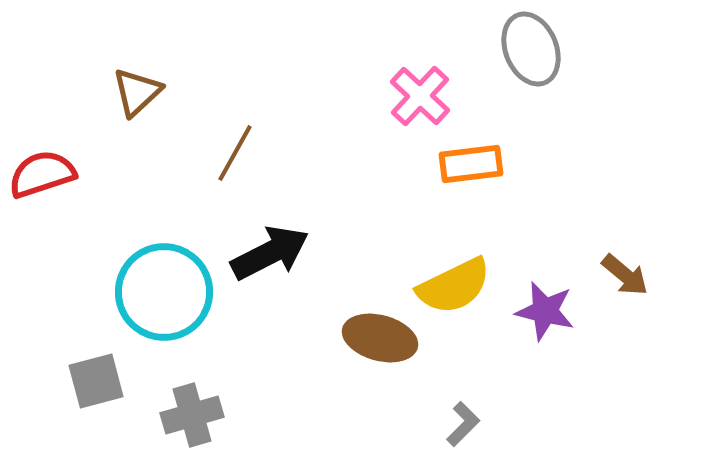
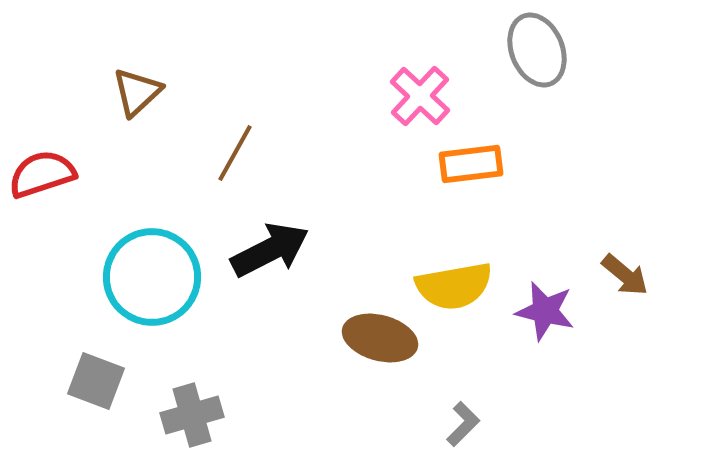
gray ellipse: moved 6 px right, 1 px down
black arrow: moved 3 px up
yellow semicircle: rotated 16 degrees clockwise
cyan circle: moved 12 px left, 15 px up
gray square: rotated 36 degrees clockwise
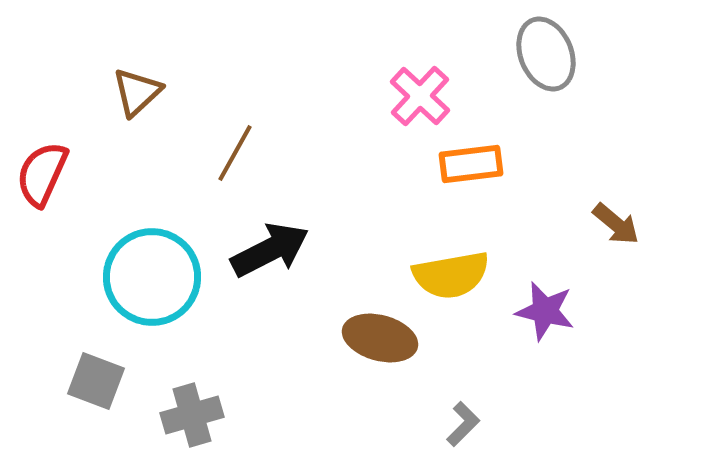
gray ellipse: moved 9 px right, 4 px down
red semicircle: rotated 48 degrees counterclockwise
brown arrow: moved 9 px left, 51 px up
yellow semicircle: moved 3 px left, 11 px up
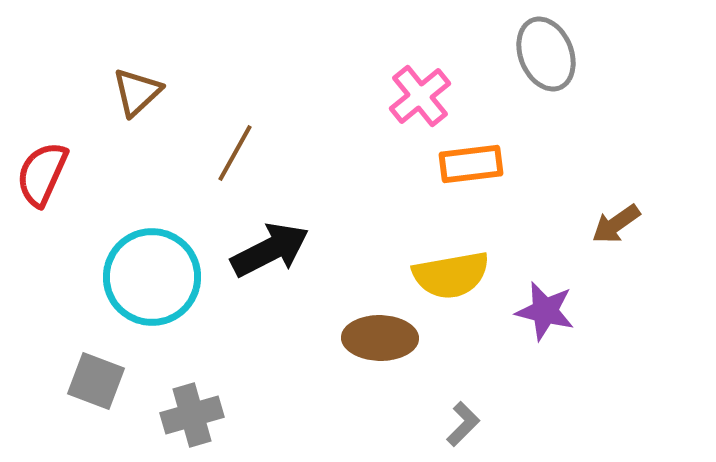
pink cross: rotated 8 degrees clockwise
brown arrow: rotated 105 degrees clockwise
brown ellipse: rotated 14 degrees counterclockwise
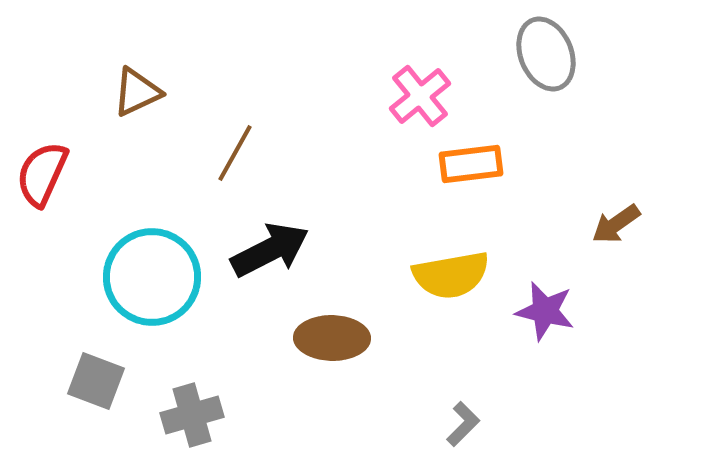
brown triangle: rotated 18 degrees clockwise
brown ellipse: moved 48 px left
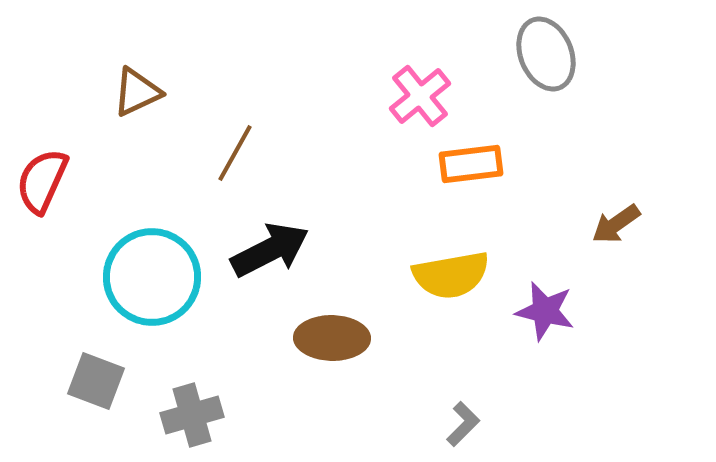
red semicircle: moved 7 px down
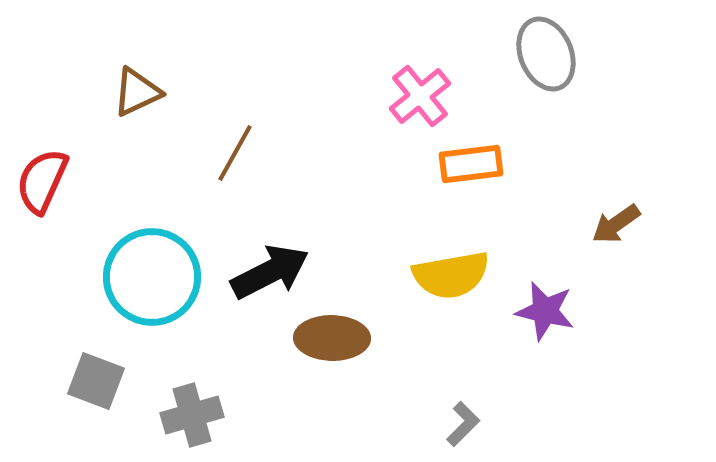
black arrow: moved 22 px down
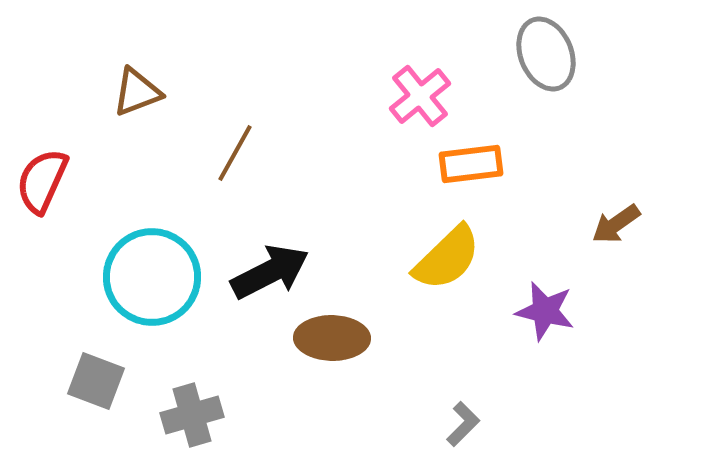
brown triangle: rotated 4 degrees clockwise
yellow semicircle: moved 4 px left, 17 px up; rotated 34 degrees counterclockwise
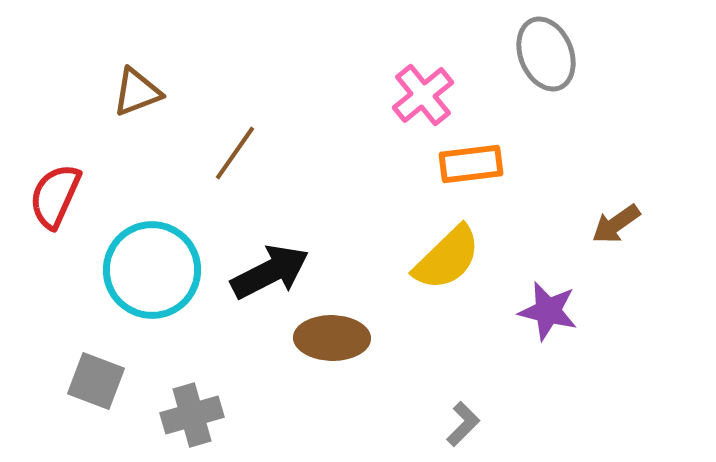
pink cross: moved 3 px right, 1 px up
brown line: rotated 6 degrees clockwise
red semicircle: moved 13 px right, 15 px down
cyan circle: moved 7 px up
purple star: moved 3 px right
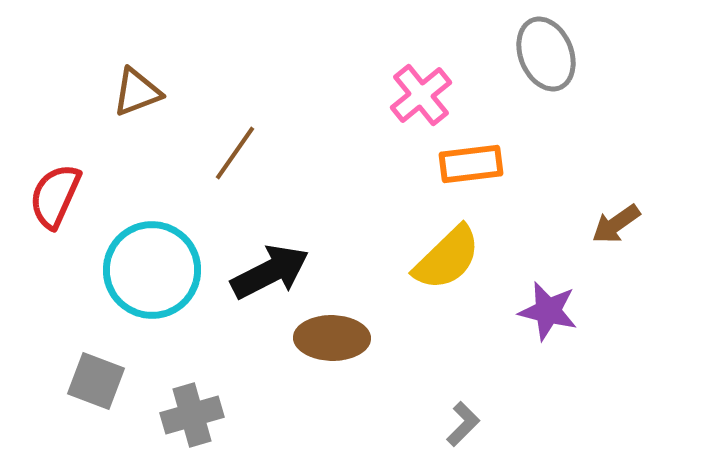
pink cross: moved 2 px left
